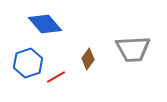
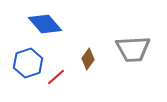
red line: rotated 12 degrees counterclockwise
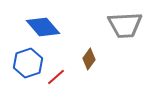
blue diamond: moved 2 px left, 3 px down
gray trapezoid: moved 8 px left, 24 px up
brown diamond: moved 1 px right
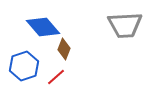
brown diamond: moved 25 px left, 10 px up; rotated 15 degrees counterclockwise
blue hexagon: moved 4 px left, 3 px down
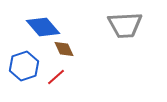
brown diamond: rotated 45 degrees counterclockwise
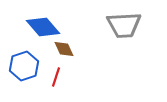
gray trapezoid: moved 1 px left
red line: rotated 30 degrees counterclockwise
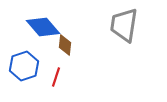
gray trapezoid: rotated 102 degrees clockwise
brown diamond: moved 1 px right, 4 px up; rotated 30 degrees clockwise
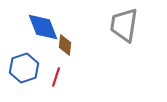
blue diamond: rotated 20 degrees clockwise
blue hexagon: moved 2 px down
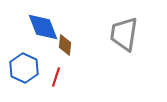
gray trapezoid: moved 9 px down
blue hexagon: rotated 16 degrees counterclockwise
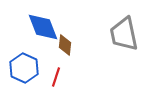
gray trapezoid: rotated 21 degrees counterclockwise
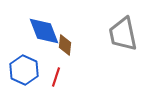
blue diamond: moved 1 px right, 4 px down
gray trapezoid: moved 1 px left
blue hexagon: moved 2 px down
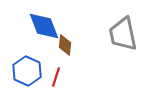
blue diamond: moved 5 px up
blue hexagon: moved 3 px right, 1 px down
